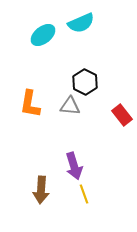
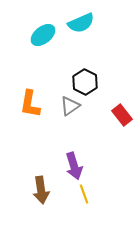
gray triangle: rotated 40 degrees counterclockwise
brown arrow: rotated 12 degrees counterclockwise
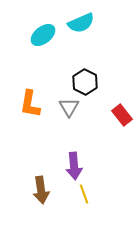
gray triangle: moved 1 px left, 1 px down; rotated 25 degrees counterclockwise
purple arrow: rotated 12 degrees clockwise
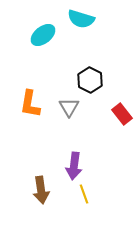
cyan semicircle: moved 4 px up; rotated 40 degrees clockwise
black hexagon: moved 5 px right, 2 px up
red rectangle: moved 1 px up
purple arrow: rotated 12 degrees clockwise
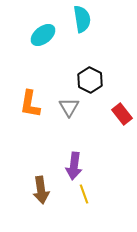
cyan semicircle: moved 1 px right; rotated 116 degrees counterclockwise
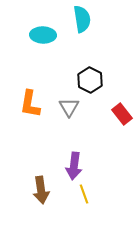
cyan ellipse: rotated 40 degrees clockwise
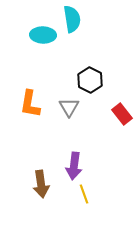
cyan semicircle: moved 10 px left
brown arrow: moved 6 px up
